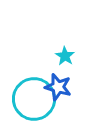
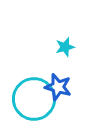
cyan star: moved 9 px up; rotated 24 degrees clockwise
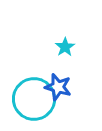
cyan star: rotated 18 degrees counterclockwise
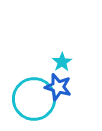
cyan star: moved 3 px left, 15 px down
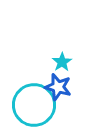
cyan circle: moved 6 px down
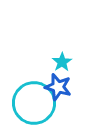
cyan circle: moved 2 px up
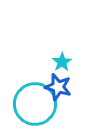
cyan circle: moved 1 px right, 1 px down
